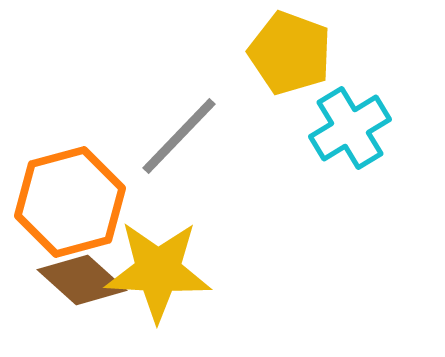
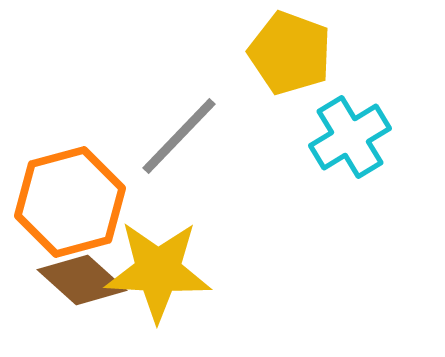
cyan cross: moved 9 px down
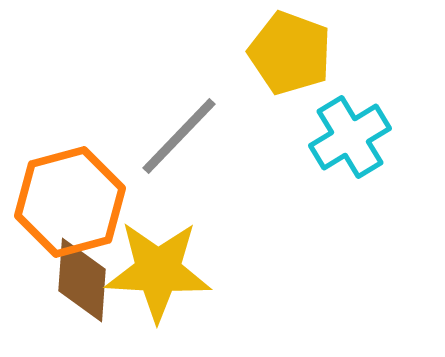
brown diamond: rotated 52 degrees clockwise
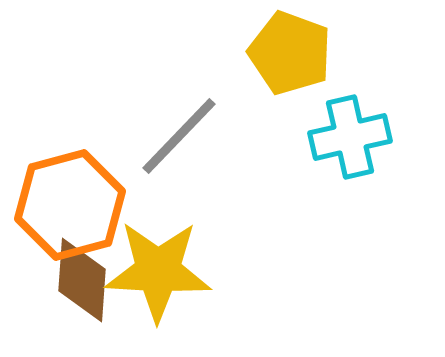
cyan cross: rotated 18 degrees clockwise
orange hexagon: moved 3 px down
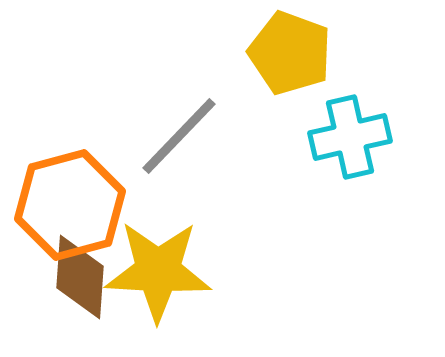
brown diamond: moved 2 px left, 3 px up
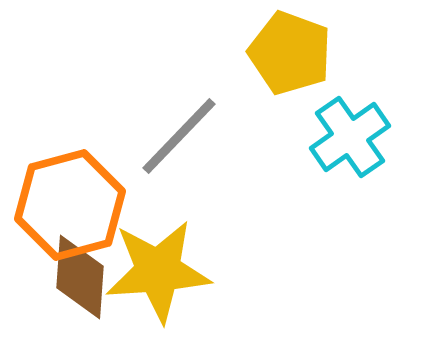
cyan cross: rotated 22 degrees counterclockwise
yellow star: rotated 7 degrees counterclockwise
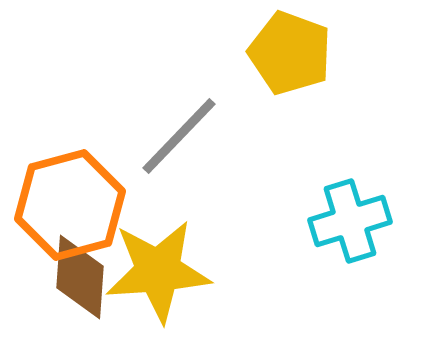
cyan cross: moved 84 px down; rotated 18 degrees clockwise
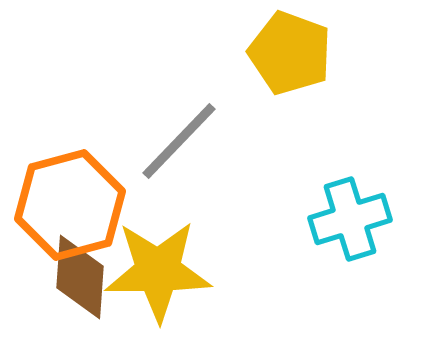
gray line: moved 5 px down
cyan cross: moved 2 px up
yellow star: rotated 4 degrees clockwise
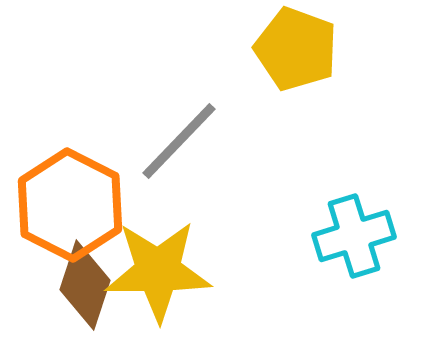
yellow pentagon: moved 6 px right, 4 px up
orange hexagon: rotated 18 degrees counterclockwise
cyan cross: moved 4 px right, 17 px down
brown diamond: moved 5 px right, 8 px down; rotated 14 degrees clockwise
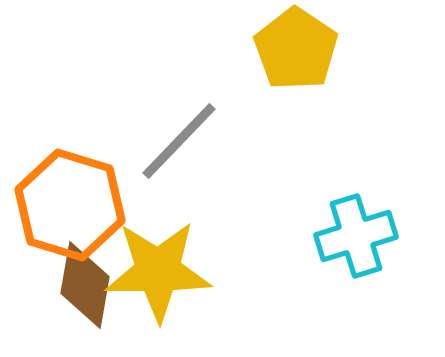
yellow pentagon: rotated 14 degrees clockwise
orange hexagon: rotated 10 degrees counterclockwise
cyan cross: moved 2 px right
brown diamond: rotated 8 degrees counterclockwise
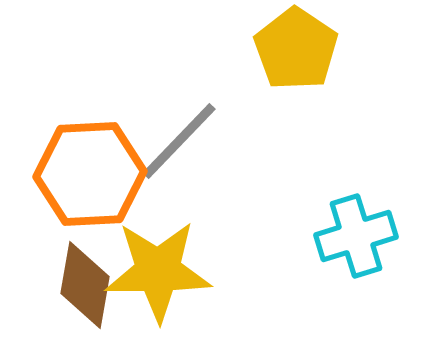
orange hexagon: moved 20 px right, 31 px up; rotated 20 degrees counterclockwise
